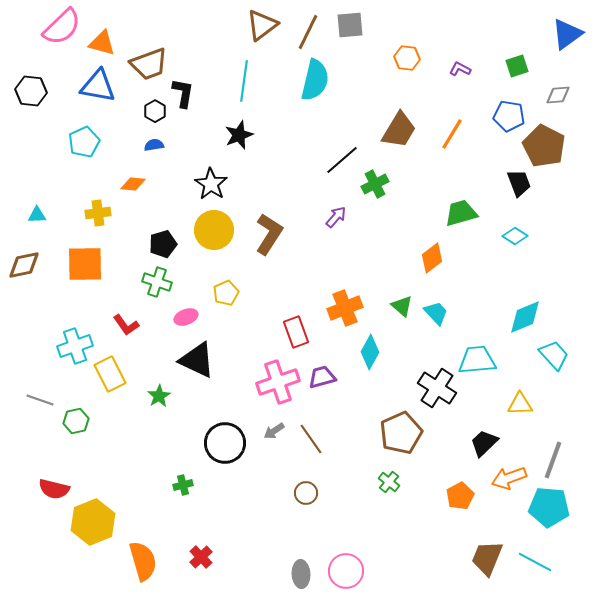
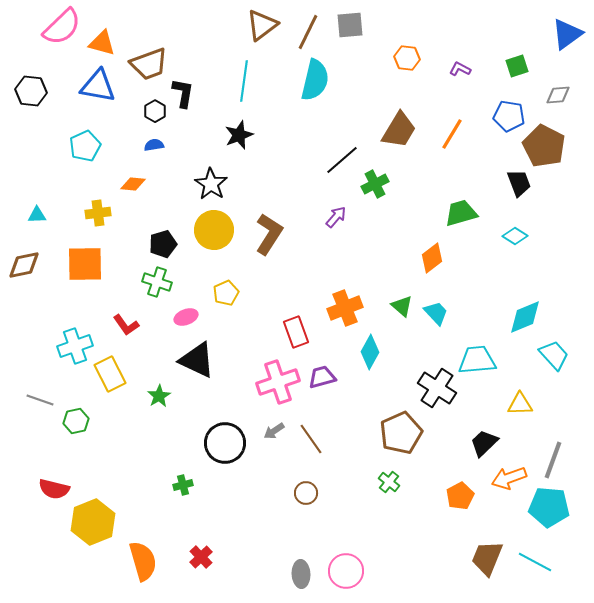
cyan pentagon at (84, 142): moved 1 px right, 4 px down
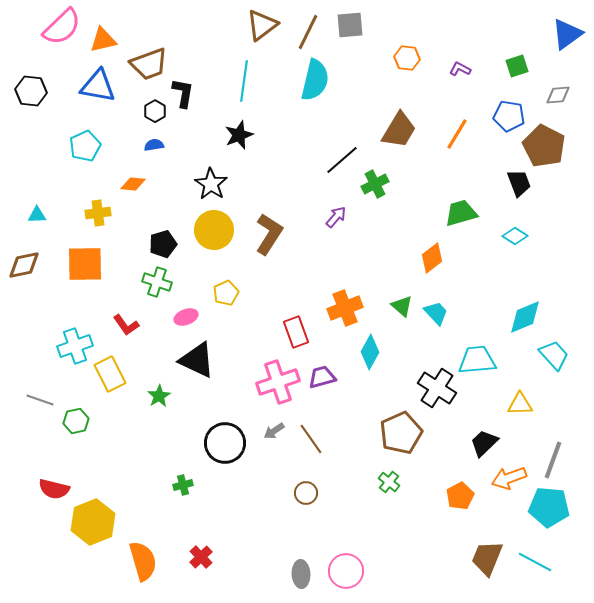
orange triangle at (102, 43): moved 1 px right, 3 px up; rotated 28 degrees counterclockwise
orange line at (452, 134): moved 5 px right
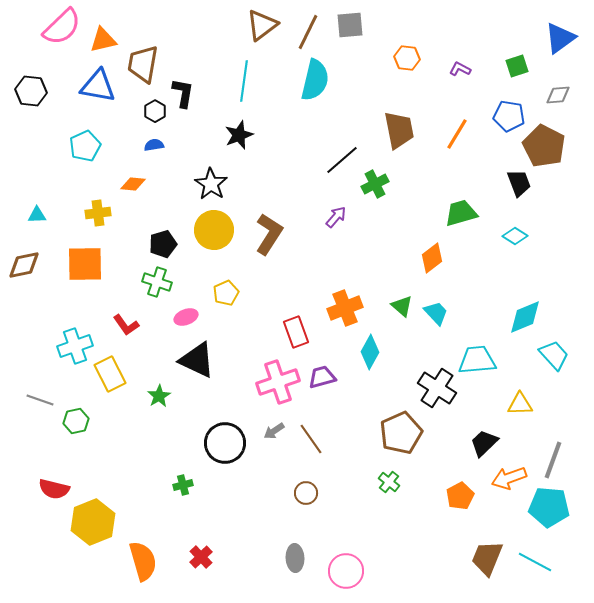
blue triangle at (567, 34): moved 7 px left, 4 px down
brown trapezoid at (149, 64): moved 6 px left; rotated 120 degrees clockwise
brown trapezoid at (399, 130): rotated 42 degrees counterclockwise
gray ellipse at (301, 574): moved 6 px left, 16 px up
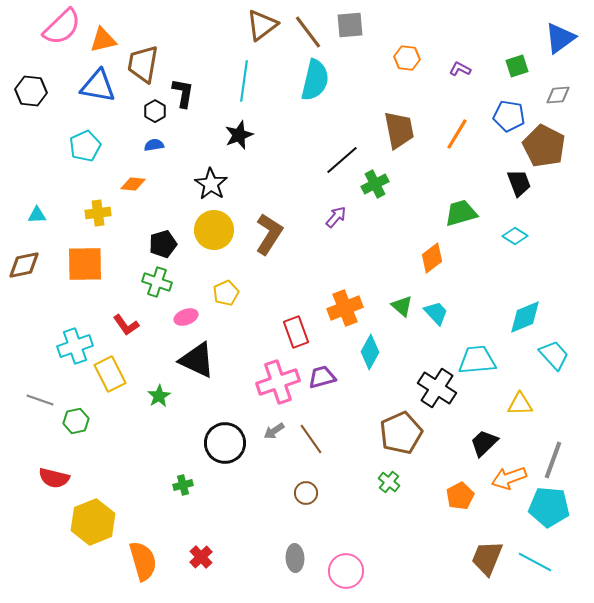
brown line at (308, 32): rotated 63 degrees counterclockwise
red semicircle at (54, 489): moved 11 px up
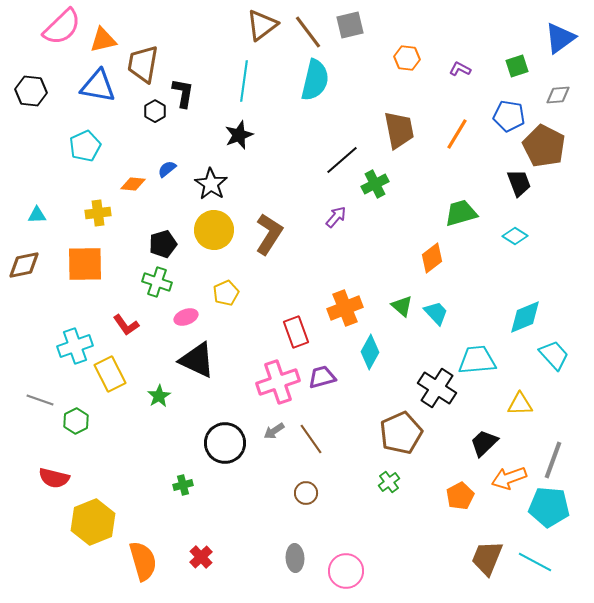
gray square at (350, 25): rotated 8 degrees counterclockwise
blue semicircle at (154, 145): moved 13 px right, 24 px down; rotated 30 degrees counterclockwise
green hexagon at (76, 421): rotated 15 degrees counterclockwise
green cross at (389, 482): rotated 15 degrees clockwise
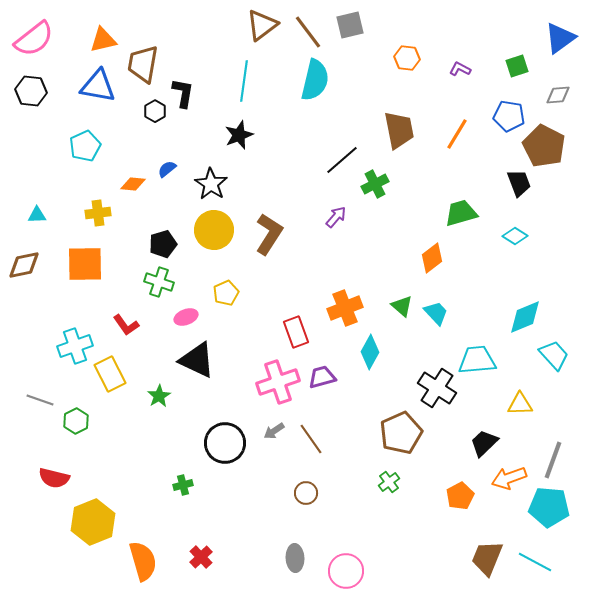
pink semicircle at (62, 27): moved 28 px left, 12 px down; rotated 6 degrees clockwise
green cross at (157, 282): moved 2 px right
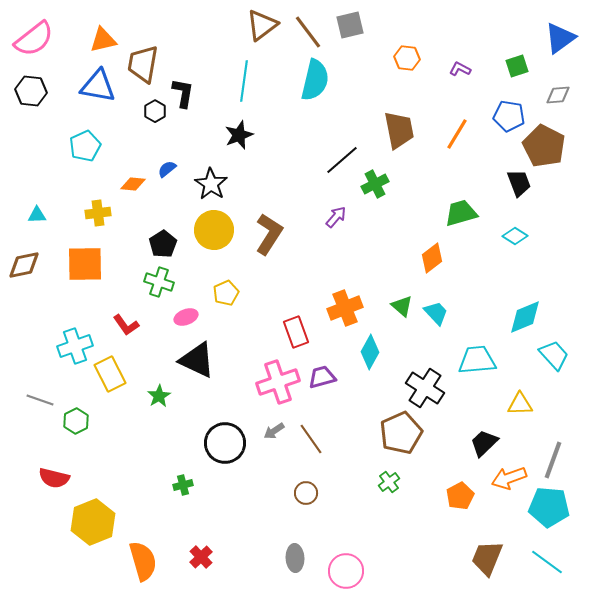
black pentagon at (163, 244): rotated 16 degrees counterclockwise
black cross at (437, 388): moved 12 px left
cyan line at (535, 562): moved 12 px right; rotated 8 degrees clockwise
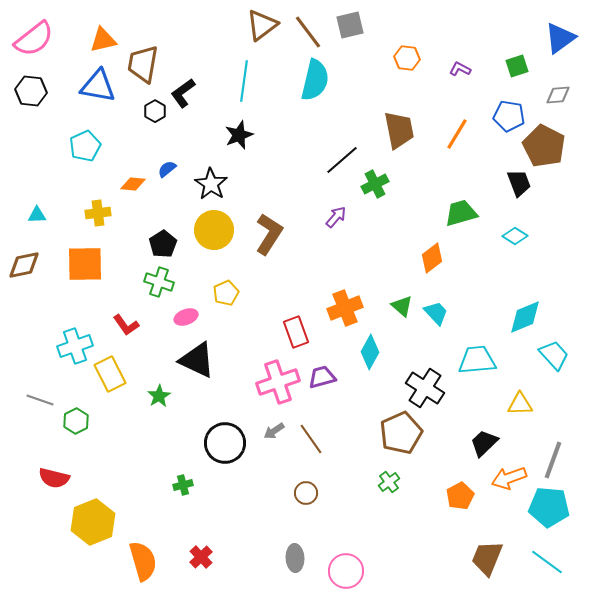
black L-shape at (183, 93): rotated 136 degrees counterclockwise
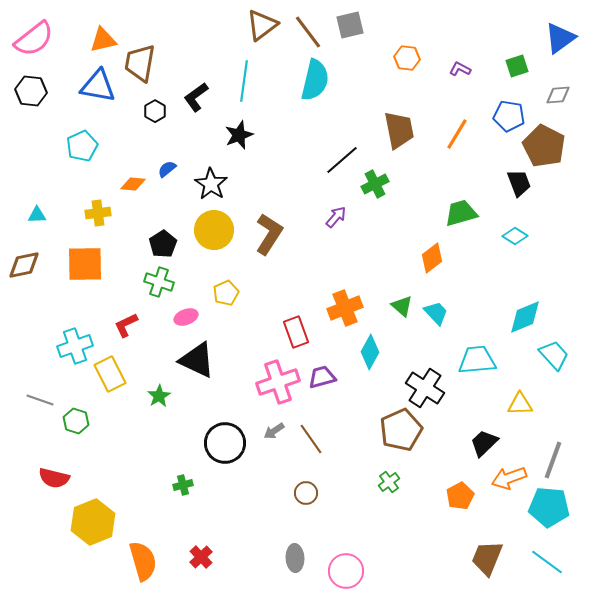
brown trapezoid at (143, 64): moved 3 px left, 1 px up
black L-shape at (183, 93): moved 13 px right, 4 px down
cyan pentagon at (85, 146): moved 3 px left
red L-shape at (126, 325): rotated 100 degrees clockwise
green hexagon at (76, 421): rotated 15 degrees counterclockwise
brown pentagon at (401, 433): moved 3 px up
